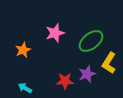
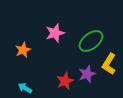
yellow L-shape: moved 1 px down
red star: rotated 24 degrees counterclockwise
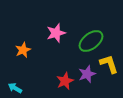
pink star: moved 1 px right
yellow L-shape: rotated 130 degrees clockwise
cyan arrow: moved 10 px left
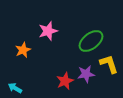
pink star: moved 8 px left, 2 px up
purple star: moved 1 px left; rotated 12 degrees clockwise
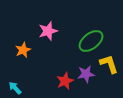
cyan arrow: rotated 16 degrees clockwise
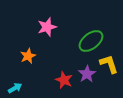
pink star: moved 1 px left, 4 px up
orange star: moved 5 px right, 6 px down
purple star: moved 1 px right; rotated 24 degrees counterclockwise
red star: moved 1 px left, 1 px up; rotated 24 degrees counterclockwise
cyan arrow: rotated 104 degrees clockwise
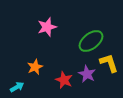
orange star: moved 7 px right, 11 px down
yellow L-shape: moved 1 px up
purple star: rotated 12 degrees counterclockwise
cyan arrow: moved 2 px right, 1 px up
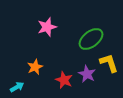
green ellipse: moved 2 px up
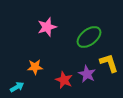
green ellipse: moved 2 px left, 2 px up
orange star: rotated 21 degrees clockwise
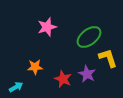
yellow L-shape: moved 1 px left, 5 px up
red star: moved 1 px left, 1 px up
cyan arrow: moved 1 px left
